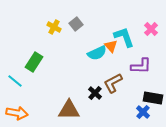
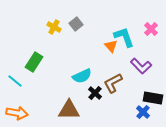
cyan semicircle: moved 15 px left, 23 px down
purple L-shape: rotated 45 degrees clockwise
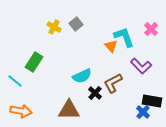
black rectangle: moved 1 px left, 3 px down
orange arrow: moved 4 px right, 2 px up
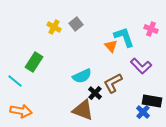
pink cross: rotated 24 degrees counterclockwise
brown triangle: moved 14 px right; rotated 20 degrees clockwise
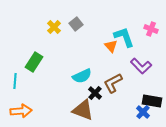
yellow cross: rotated 16 degrees clockwise
cyan line: rotated 56 degrees clockwise
orange arrow: rotated 15 degrees counterclockwise
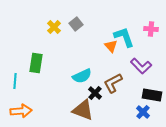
pink cross: rotated 16 degrees counterclockwise
green rectangle: moved 2 px right, 1 px down; rotated 24 degrees counterclockwise
black rectangle: moved 6 px up
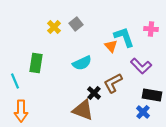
cyan semicircle: moved 13 px up
cyan line: rotated 28 degrees counterclockwise
black cross: moved 1 px left
orange arrow: rotated 95 degrees clockwise
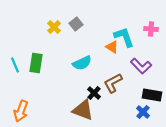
orange triangle: moved 1 px right, 1 px down; rotated 16 degrees counterclockwise
cyan line: moved 16 px up
orange arrow: rotated 20 degrees clockwise
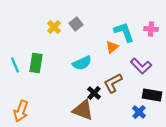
cyan L-shape: moved 5 px up
orange triangle: rotated 48 degrees clockwise
blue cross: moved 4 px left
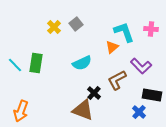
cyan line: rotated 21 degrees counterclockwise
brown L-shape: moved 4 px right, 3 px up
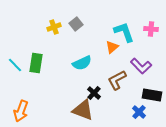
yellow cross: rotated 24 degrees clockwise
